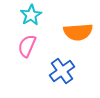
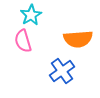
orange semicircle: moved 7 px down
pink semicircle: moved 4 px left, 5 px up; rotated 40 degrees counterclockwise
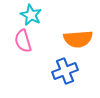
cyan star: rotated 15 degrees counterclockwise
blue cross: moved 3 px right; rotated 15 degrees clockwise
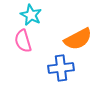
orange semicircle: rotated 24 degrees counterclockwise
blue cross: moved 4 px left, 3 px up; rotated 15 degrees clockwise
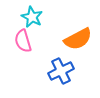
cyan star: moved 1 px right, 2 px down
blue cross: moved 3 px down; rotated 20 degrees counterclockwise
